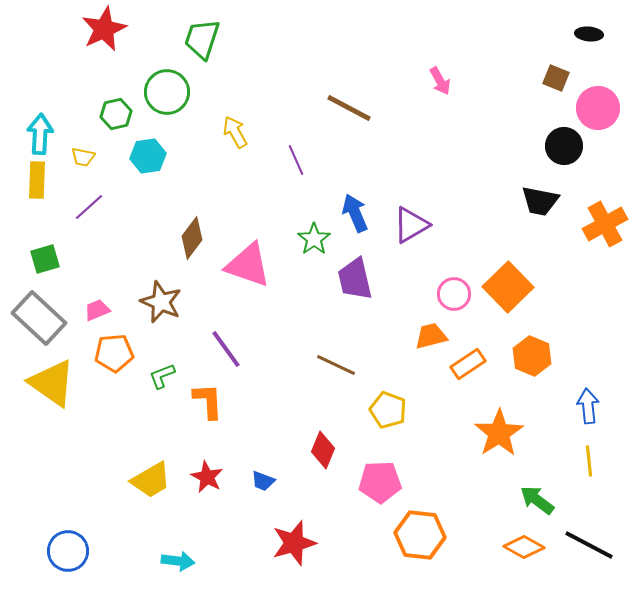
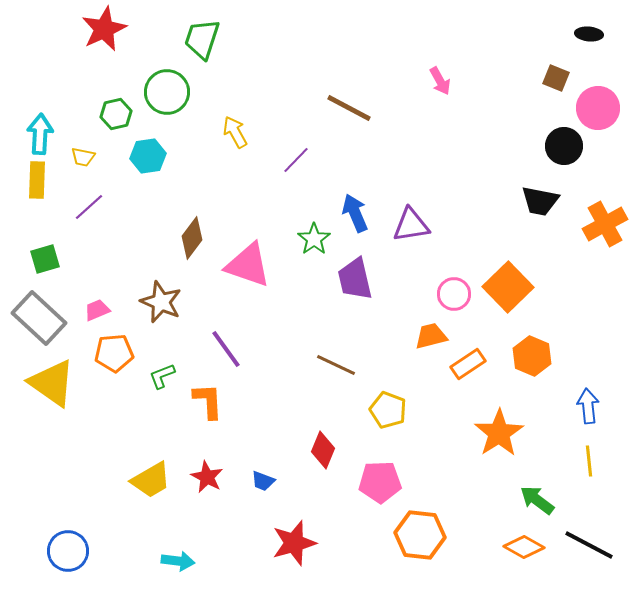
purple line at (296, 160): rotated 68 degrees clockwise
purple triangle at (411, 225): rotated 21 degrees clockwise
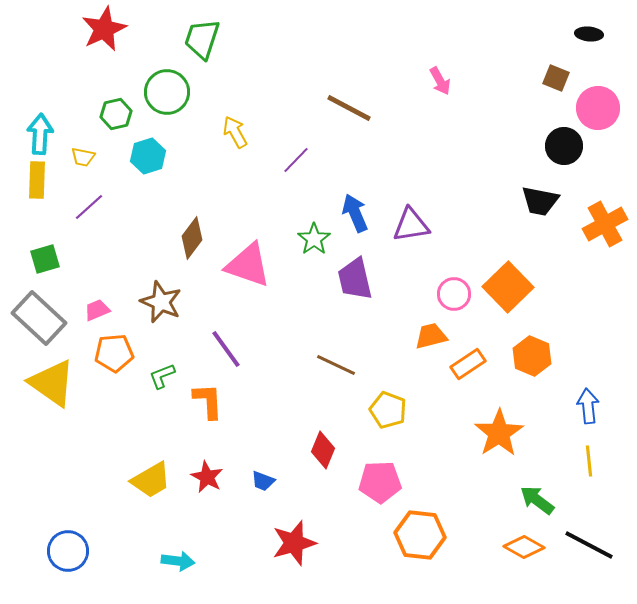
cyan hexagon at (148, 156): rotated 8 degrees counterclockwise
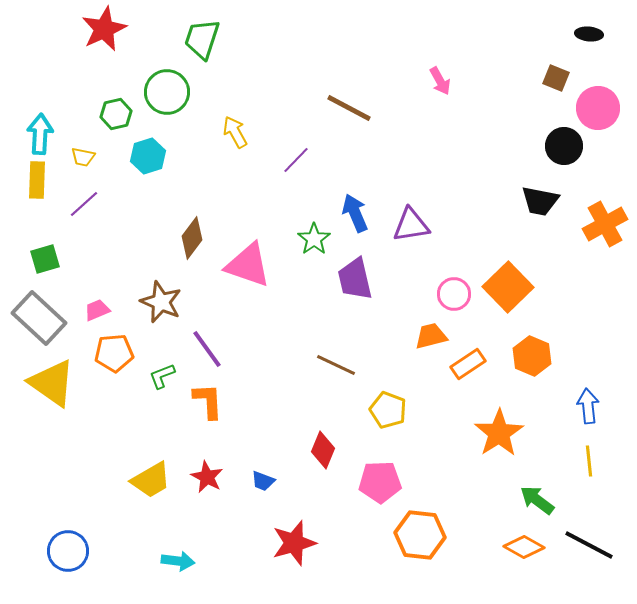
purple line at (89, 207): moved 5 px left, 3 px up
purple line at (226, 349): moved 19 px left
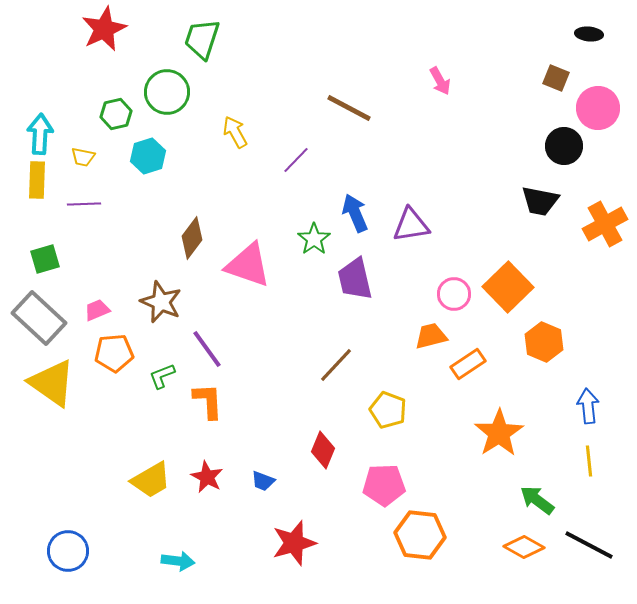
purple line at (84, 204): rotated 40 degrees clockwise
orange hexagon at (532, 356): moved 12 px right, 14 px up
brown line at (336, 365): rotated 72 degrees counterclockwise
pink pentagon at (380, 482): moved 4 px right, 3 px down
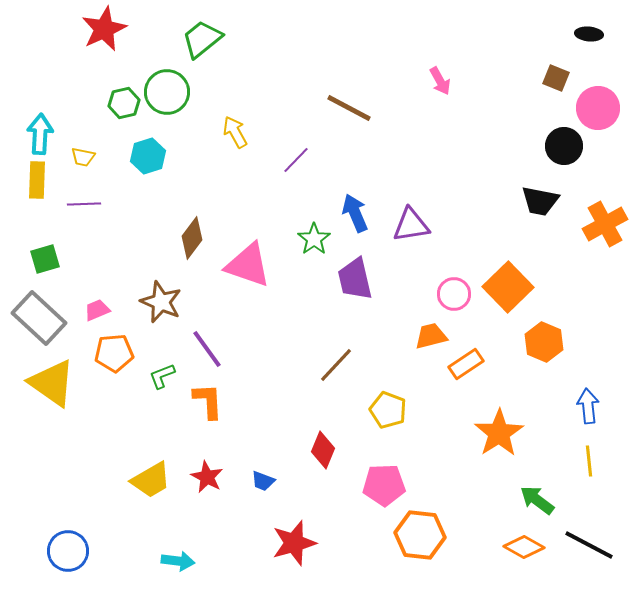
green trapezoid at (202, 39): rotated 33 degrees clockwise
green hexagon at (116, 114): moved 8 px right, 11 px up
orange rectangle at (468, 364): moved 2 px left
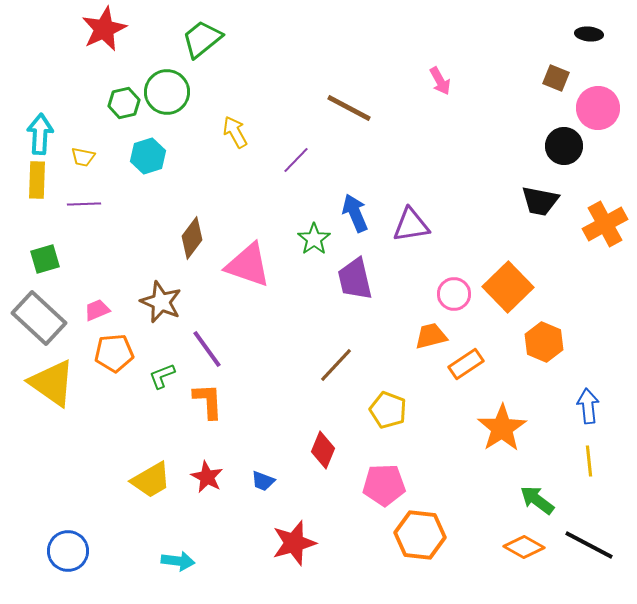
orange star at (499, 433): moved 3 px right, 5 px up
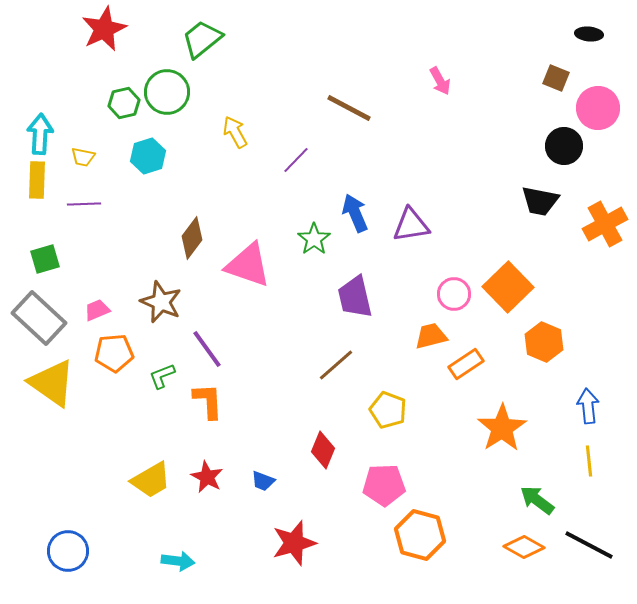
purple trapezoid at (355, 279): moved 18 px down
brown line at (336, 365): rotated 6 degrees clockwise
orange hexagon at (420, 535): rotated 9 degrees clockwise
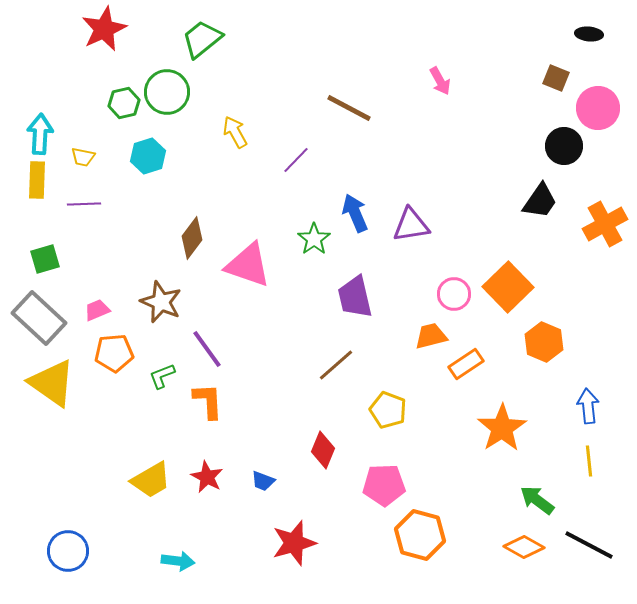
black trapezoid at (540, 201): rotated 66 degrees counterclockwise
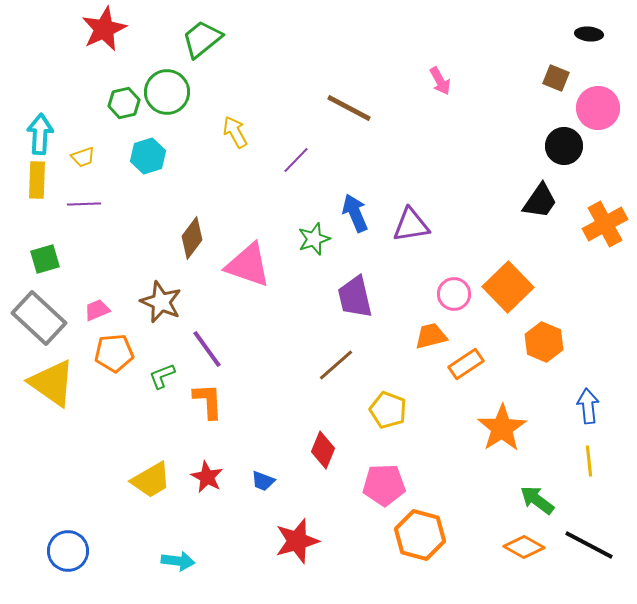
yellow trapezoid at (83, 157): rotated 30 degrees counterclockwise
green star at (314, 239): rotated 16 degrees clockwise
red star at (294, 543): moved 3 px right, 2 px up
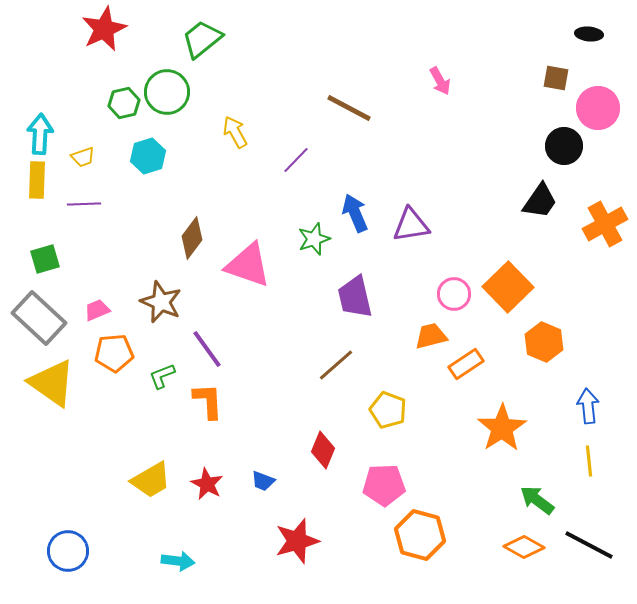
brown square at (556, 78): rotated 12 degrees counterclockwise
red star at (207, 477): moved 7 px down
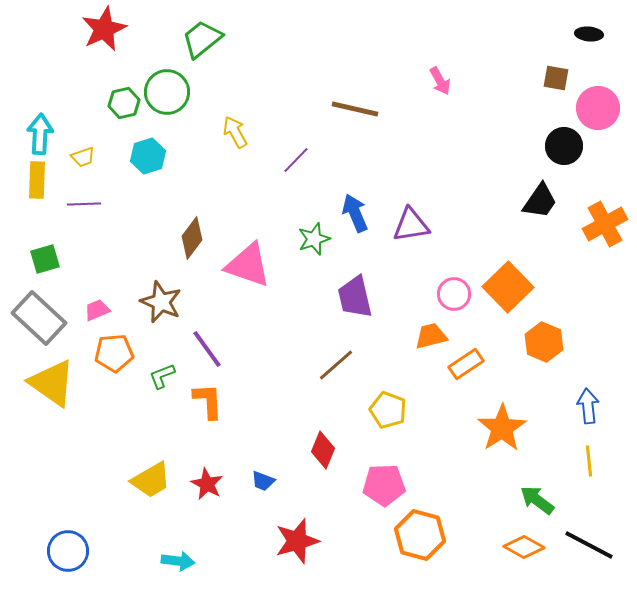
brown line at (349, 108): moved 6 px right, 1 px down; rotated 15 degrees counterclockwise
